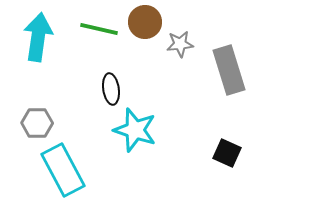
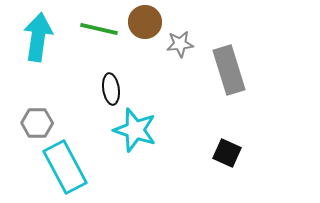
cyan rectangle: moved 2 px right, 3 px up
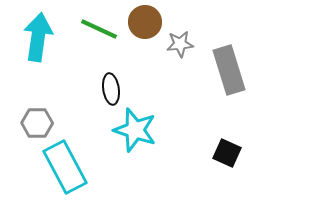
green line: rotated 12 degrees clockwise
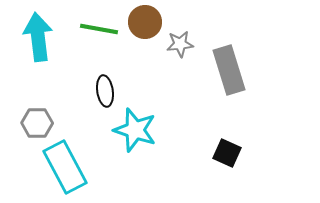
green line: rotated 15 degrees counterclockwise
cyan arrow: rotated 15 degrees counterclockwise
black ellipse: moved 6 px left, 2 px down
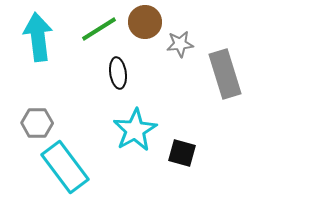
green line: rotated 42 degrees counterclockwise
gray rectangle: moved 4 px left, 4 px down
black ellipse: moved 13 px right, 18 px up
cyan star: rotated 24 degrees clockwise
black square: moved 45 px left; rotated 8 degrees counterclockwise
cyan rectangle: rotated 9 degrees counterclockwise
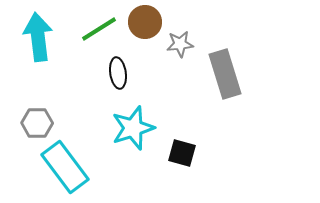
cyan star: moved 2 px left, 2 px up; rotated 12 degrees clockwise
